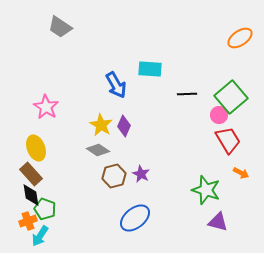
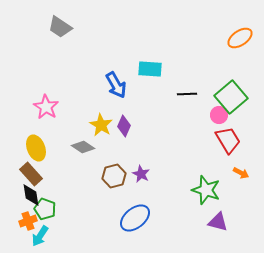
gray diamond: moved 15 px left, 3 px up
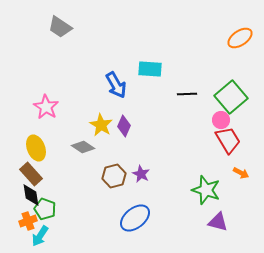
pink circle: moved 2 px right, 5 px down
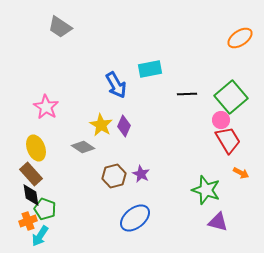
cyan rectangle: rotated 15 degrees counterclockwise
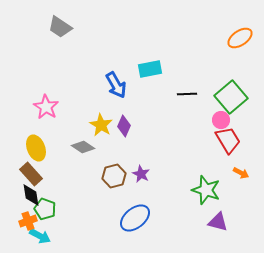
cyan arrow: rotated 95 degrees counterclockwise
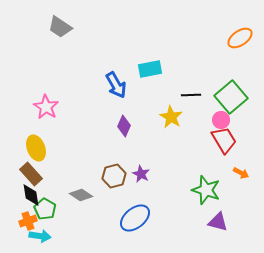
black line: moved 4 px right, 1 px down
yellow star: moved 70 px right, 8 px up
red trapezoid: moved 4 px left
gray diamond: moved 2 px left, 48 px down
green pentagon: rotated 10 degrees clockwise
cyan arrow: rotated 20 degrees counterclockwise
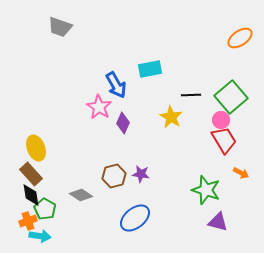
gray trapezoid: rotated 15 degrees counterclockwise
pink star: moved 53 px right
purple diamond: moved 1 px left, 3 px up
purple star: rotated 18 degrees counterclockwise
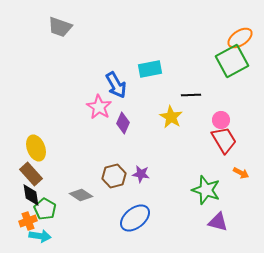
green square: moved 1 px right, 36 px up; rotated 12 degrees clockwise
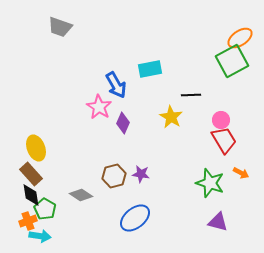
green star: moved 4 px right, 7 px up
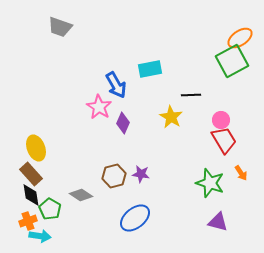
orange arrow: rotated 28 degrees clockwise
green pentagon: moved 5 px right
